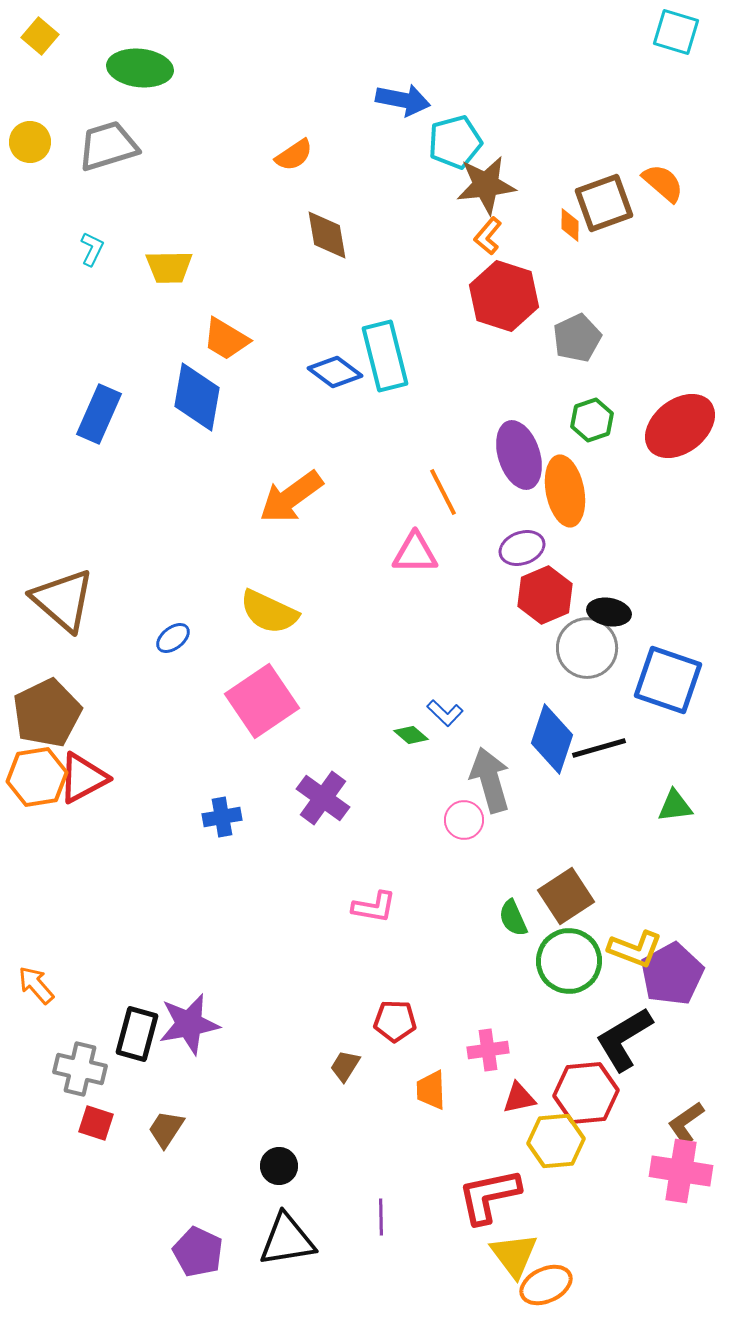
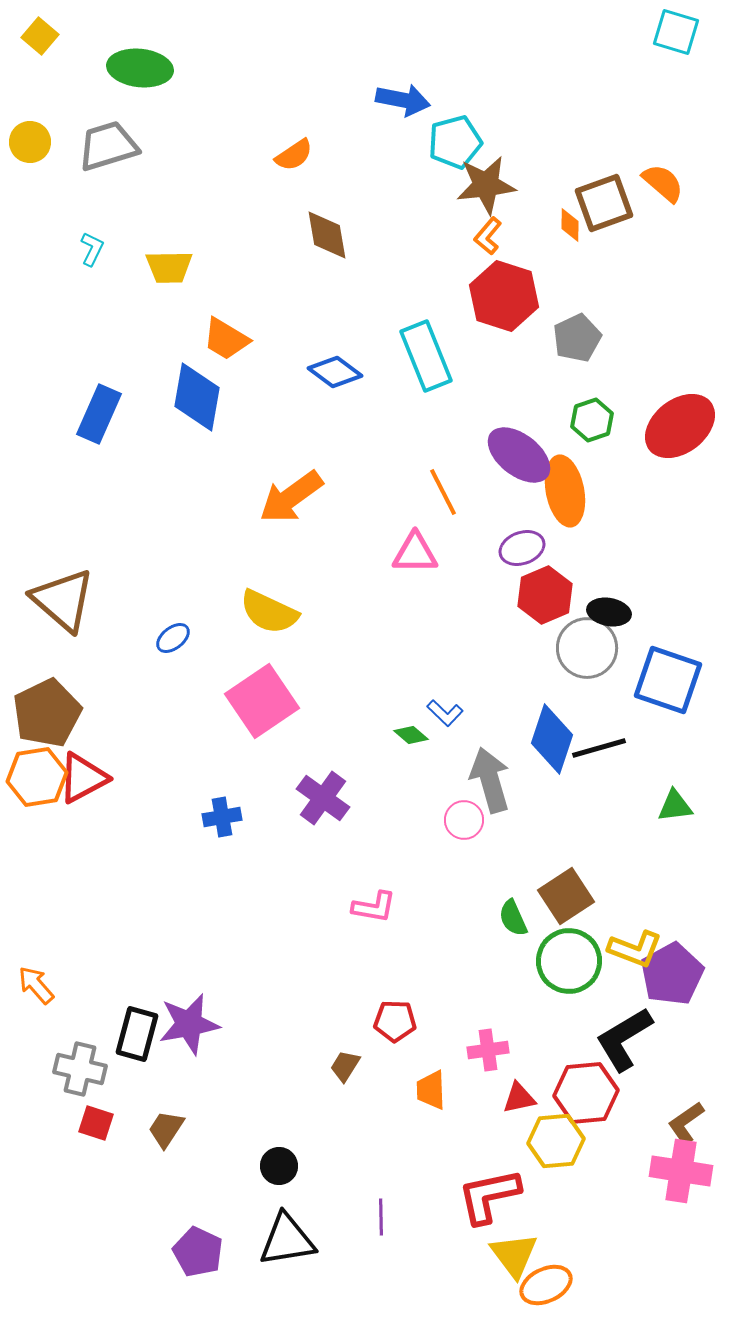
cyan rectangle at (385, 356): moved 41 px right; rotated 8 degrees counterclockwise
purple ellipse at (519, 455): rotated 34 degrees counterclockwise
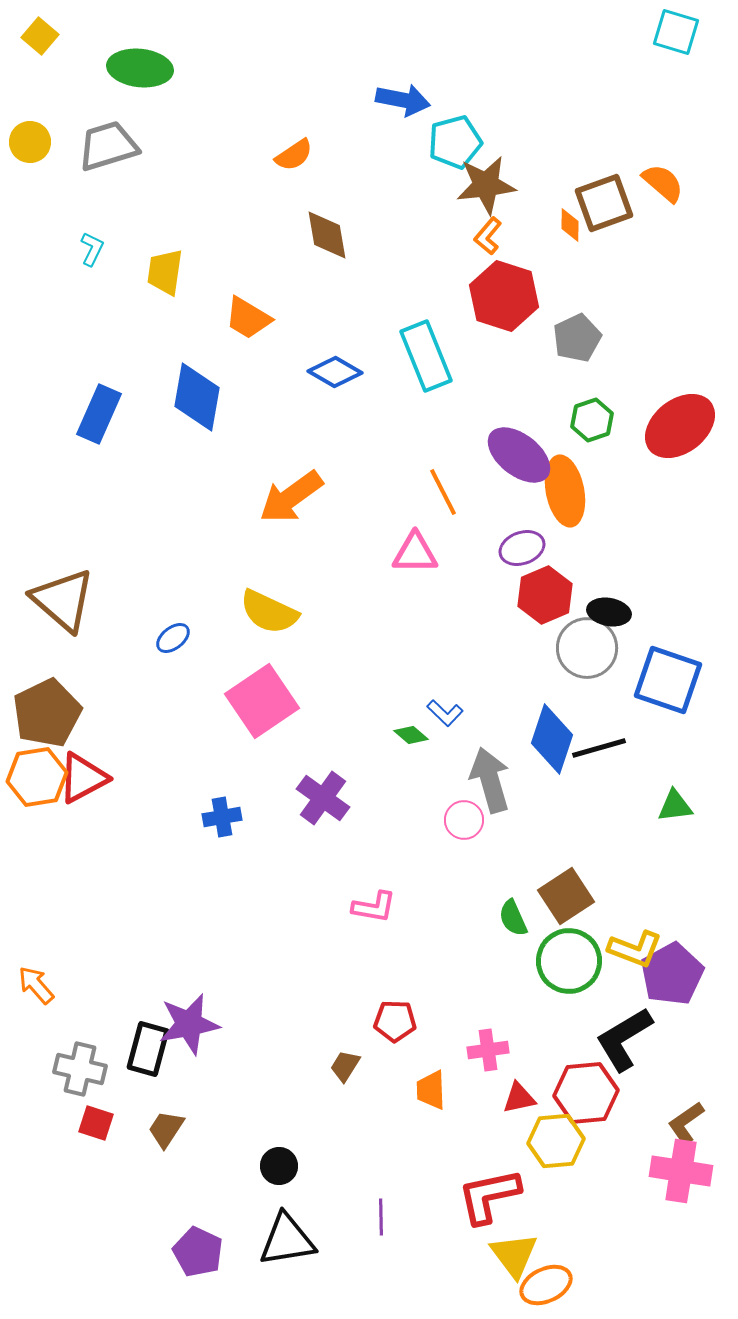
yellow trapezoid at (169, 267): moved 4 px left, 5 px down; rotated 99 degrees clockwise
orange trapezoid at (226, 339): moved 22 px right, 21 px up
blue diamond at (335, 372): rotated 6 degrees counterclockwise
black rectangle at (137, 1034): moved 11 px right, 15 px down
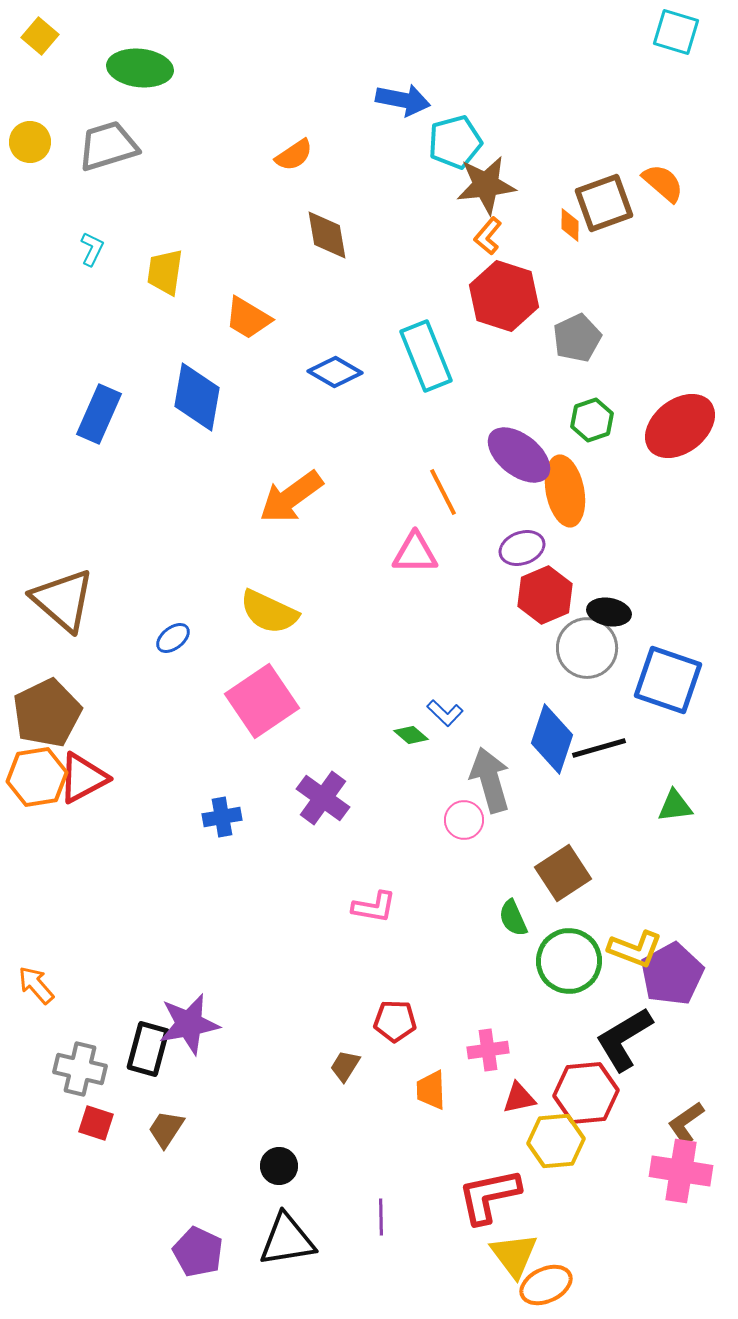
brown square at (566, 896): moved 3 px left, 23 px up
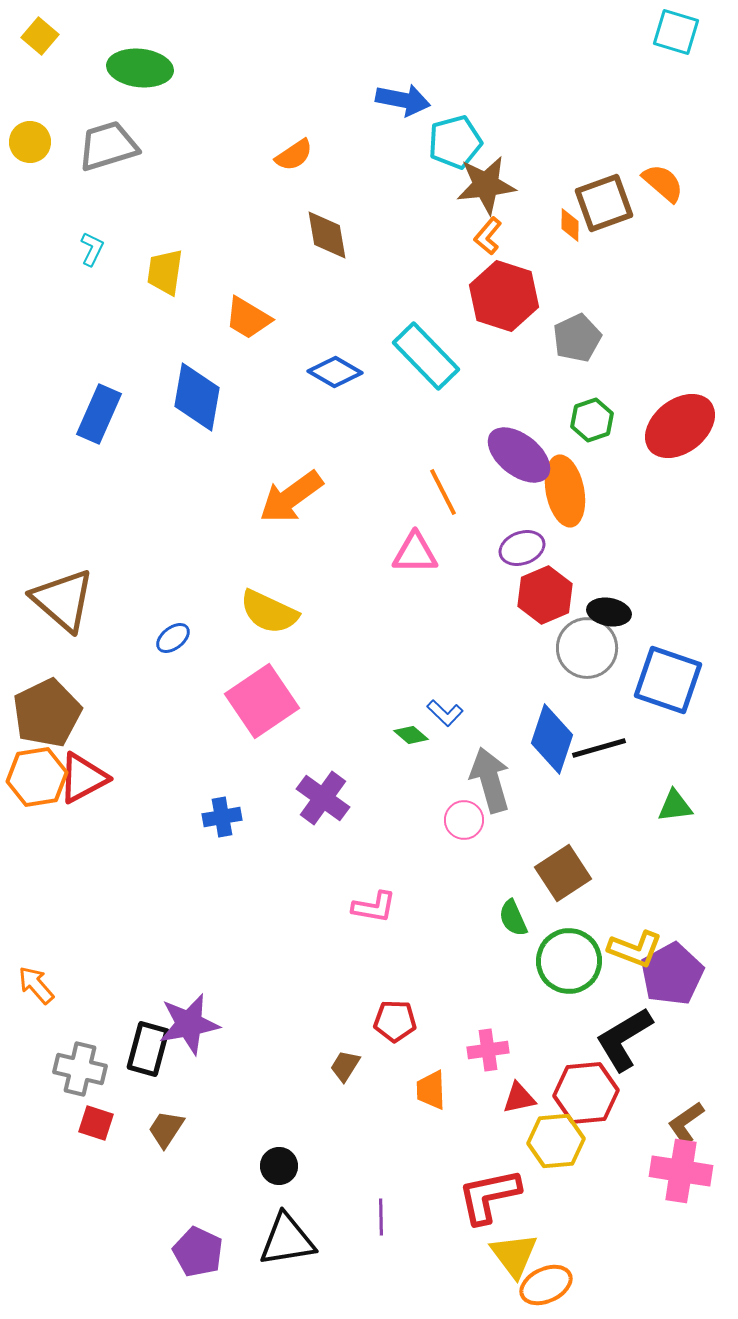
cyan rectangle at (426, 356): rotated 22 degrees counterclockwise
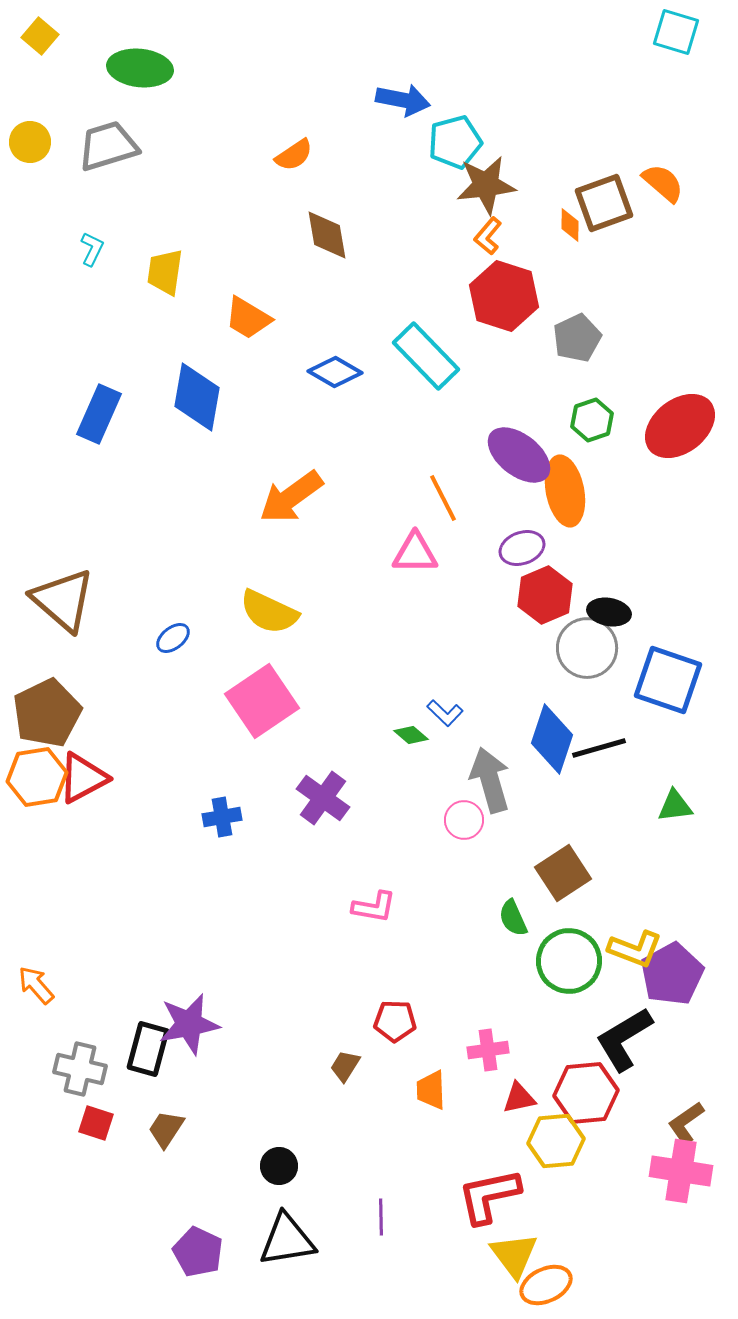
orange line at (443, 492): moved 6 px down
